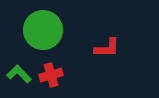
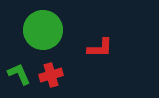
red L-shape: moved 7 px left
green L-shape: rotated 20 degrees clockwise
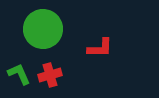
green circle: moved 1 px up
red cross: moved 1 px left
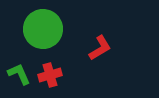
red L-shape: rotated 32 degrees counterclockwise
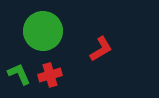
green circle: moved 2 px down
red L-shape: moved 1 px right, 1 px down
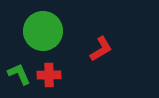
red cross: moved 1 px left; rotated 15 degrees clockwise
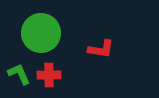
green circle: moved 2 px left, 2 px down
red L-shape: rotated 40 degrees clockwise
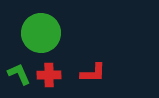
red L-shape: moved 8 px left, 24 px down; rotated 8 degrees counterclockwise
